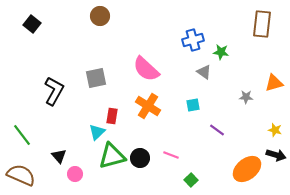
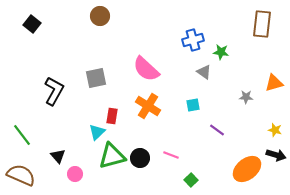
black triangle: moved 1 px left
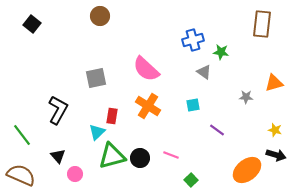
black L-shape: moved 4 px right, 19 px down
orange ellipse: moved 1 px down
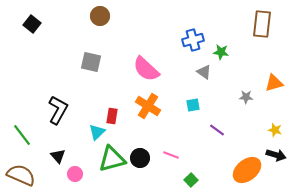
gray square: moved 5 px left, 16 px up; rotated 25 degrees clockwise
green triangle: moved 3 px down
